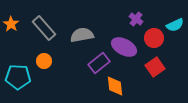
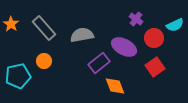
cyan pentagon: moved 1 px up; rotated 15 degrees counterclockwise
orange diamond: rotated 15 degrees counterclockwise
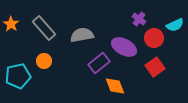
purple cross: moved 3 px right
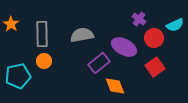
gray rectangle: moved 2 px left, 6 px down; rotated 40 degrees clockwise
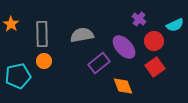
red circle: moved 3 px down
purple ellipse: rotated 20 degrees clockwise
orange diamond: moved 8 px right
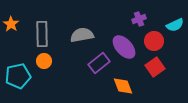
purple cross: rotated 32 degrees clockwise
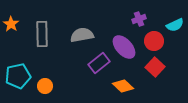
orange circle: moved 1 px right, 25 px down
red square: rotated 12 degrees counterclockwise
orange diamond: rotated 25 degrees counterclockwise
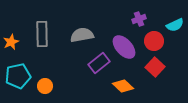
orange star: moved 18 px down; rotated 14 degrees clockwise
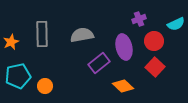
cyan semicircle: moved 1 px right, 1 px up
purple ellipse: rotated 30 degrees clockwise
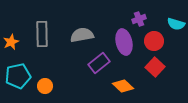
cyan semicircle: rotated 42 degrees clockwise
purple ellipse: moved 5 px up
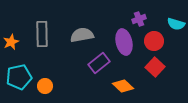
cyan pentagon: moved 1 px right, 1 px down
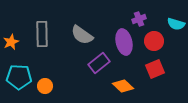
gray semicircle: rotated 135 degrees counterclockwise
red square: moved 2 px down; rotated 24 degrees clockwise
cyan pentagon: rotated 15 degrees clockwise
